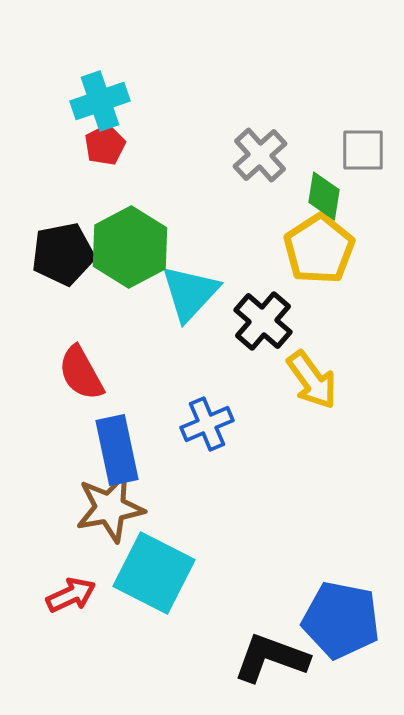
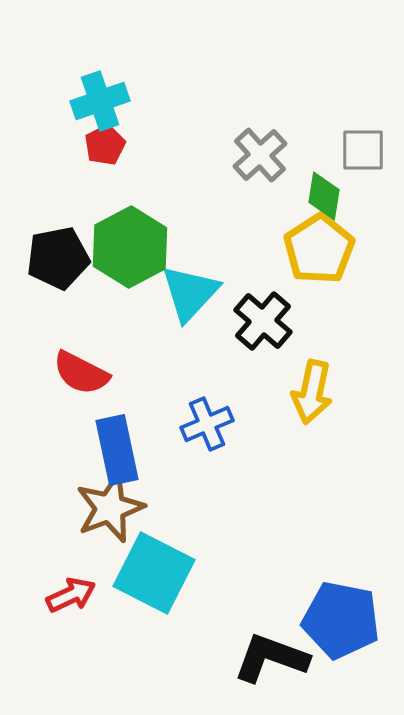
black pentagon: moved 5 px left, 4 px down
red semicircle: rotated 34 degrees counterclockwise
yellow arrow: moved 12 px down; rotated 48 degrees clockwise
brown star: rotated 10 degrees counterclockwise
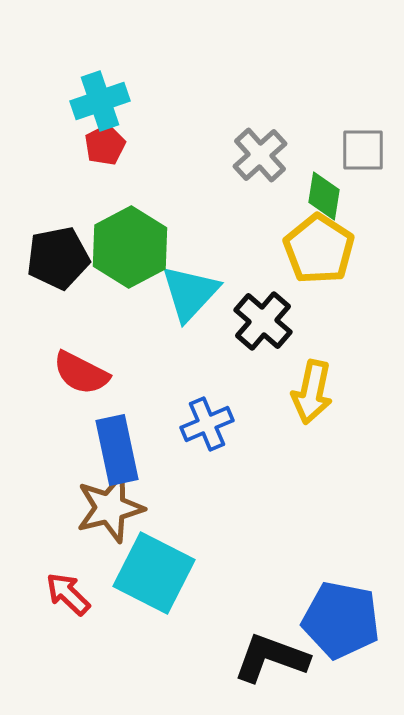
yellow pentagon: rotated 6 degrees counterclockwise
brown star: rotated 6 degrees clockwise
red arrow: moved 3 px left, 1 px up; rotated 111 degrees counterclockwise
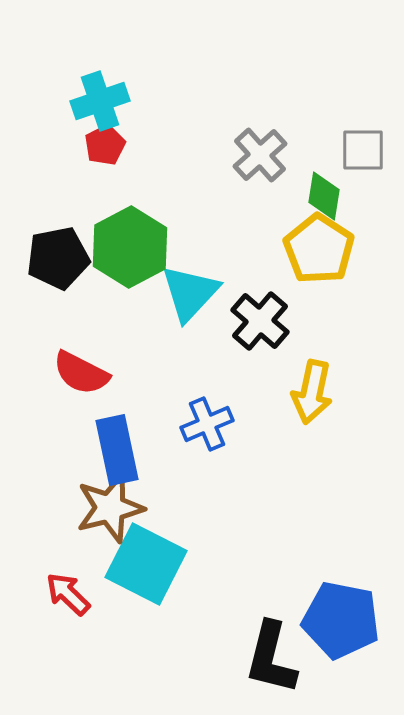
black cross: moved 3 px left
cyan square: moved 8 px left, 9 px up
black L-shape: rotated 96 degrees counterclockwise
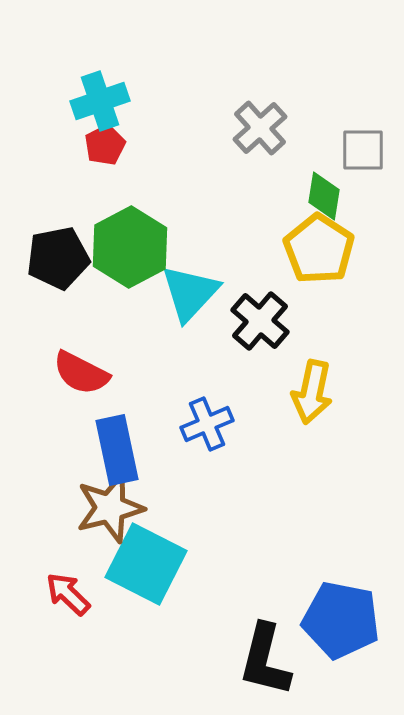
gray cross: moved 27 px up
black L-shape: moved 6 px left, 2 px down
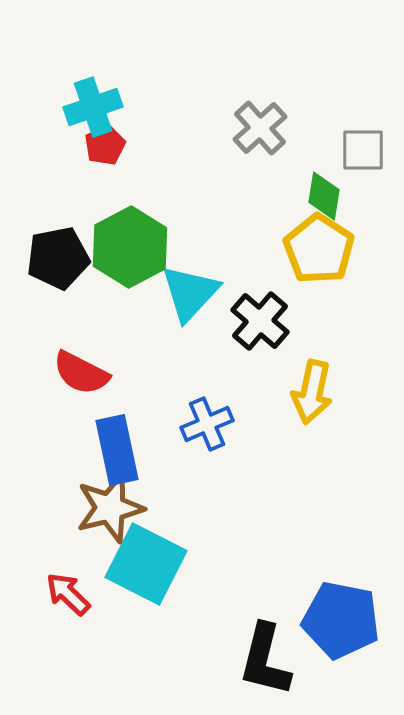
cyan cross: moved 7 px left, 6 px down
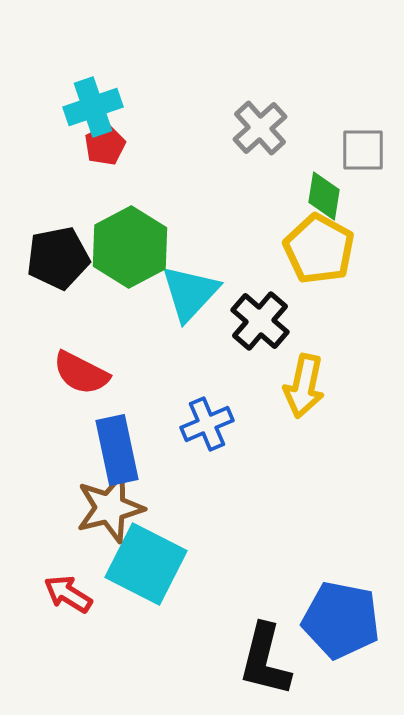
yellow pentagon: rotated 4 degrees counterclockwise
yellow arrow: moved 8 px left, 6 px up
red arrow: rotated 12 degrees counterclockwise
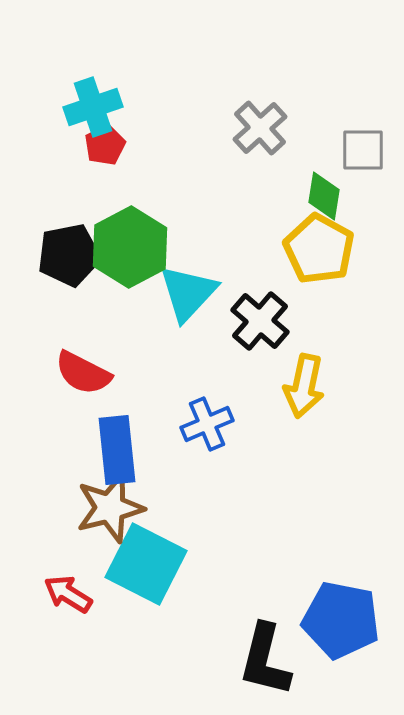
black pentagon: moved 11 px right, 3 px up
cyan triangle: moved 2 px left
red semicircle: moved 2 px right
blue rectangle: rotated 6 degrees clockwise
